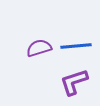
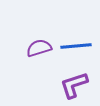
purple L-shape: moved 3 px down
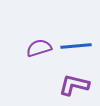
purple L-shape: rotated 32 degrees clockwise
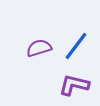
blue line: rotated 48 degrees counterclockwise
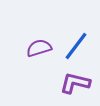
purple L-shape: moved 1 px right, 2 px up
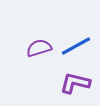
blue line: rotated 24 degrees clockwise
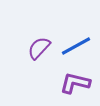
purple semicircle: rotated 30 degrees counterclockwise
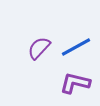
blue line: moved 1 px down
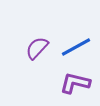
purple semicircle: moved 2 px left
